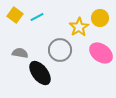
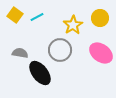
yellow star: moved 6 px left, 2 px up
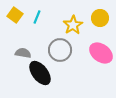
cyan line: rotated 40 degrees counterclockwise
gray semicircle: moved 3 px right
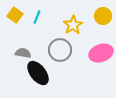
yellow circle: moved 3 px right, 2 px up
pink ellipse: rotated 55 degrees counterclockwise
black ellipse: moved 2 px left
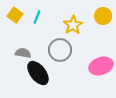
pink ellipse: moved 13 px down
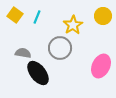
gray circle: moved 2 px up
pink ellipse: rotated 45 degrees counterclockwise
